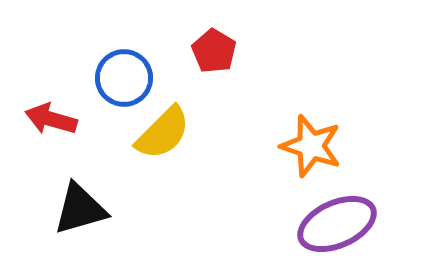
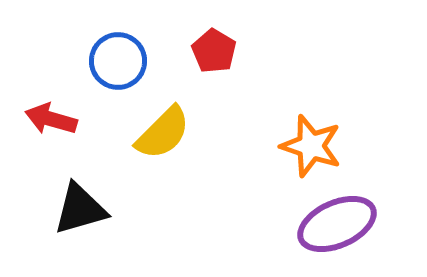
blue circle: moved 6 px left, 17 px up
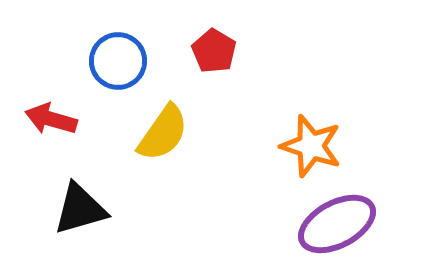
yellow semicircle: rotated 10 degrees counterclockwise
purple ellipse: rotated 4 degrees counterclockwise
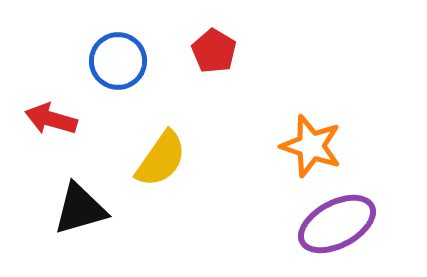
yellow semicircle: moved 2 px left, 26 px down
